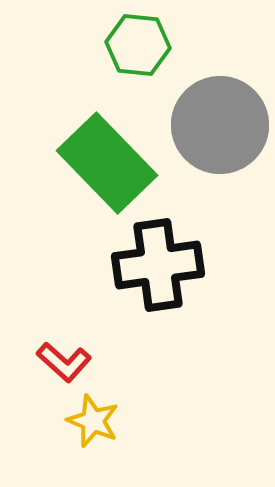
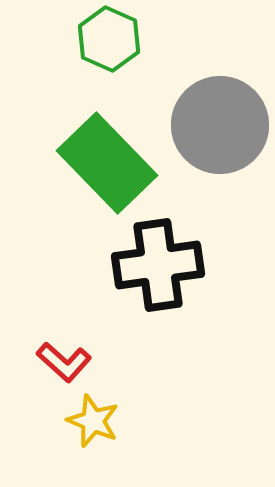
green hexagon: moved 29 px left, 6 px up; rotated 18 degrees clockwise
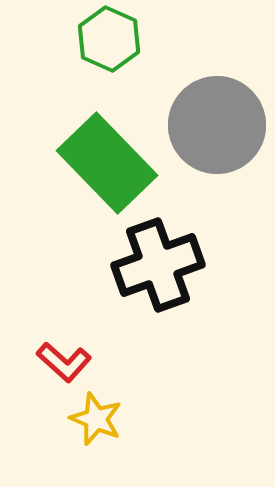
gray circle: moved 3 px left
black cross: rotated 12 degrees counterclockwise
yellow star: moved 3 px right, 2 px up
